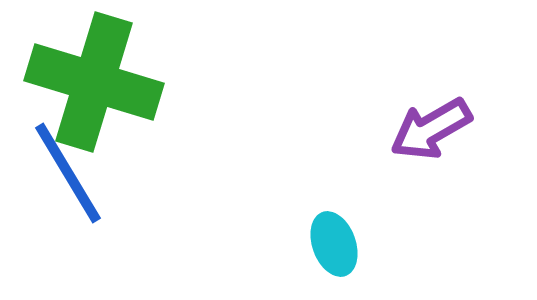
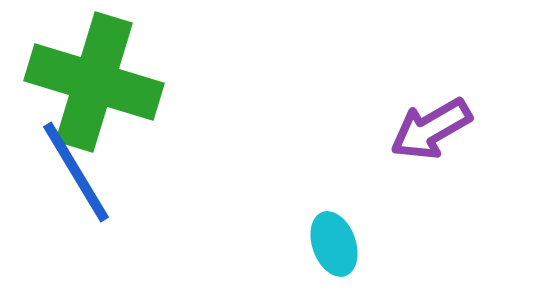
blue line: moved 8 px right, 1 px up
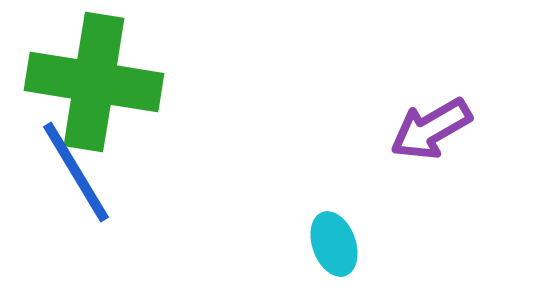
green cross: rotated 8 degrees counterclockwise
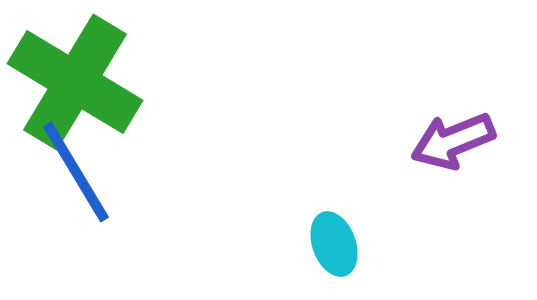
green cross: moved 19 px left; rotated 22 degrees clockwise
purple arrow: moved 22 px right, 12 px down; rotated 8 degrees clockwise
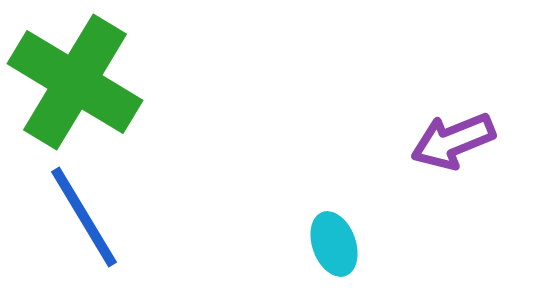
blue line: moved 8 px right, 45 px down
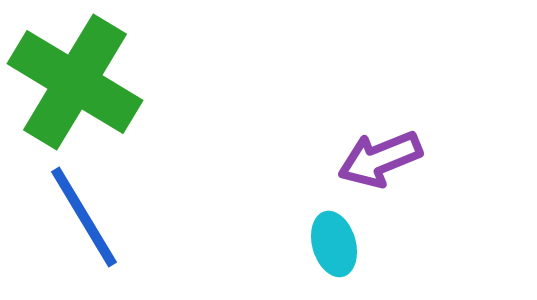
purple arrow: moved 73 px left, 18 px down
cyan ellipse: rotated 4 degrees clockwise
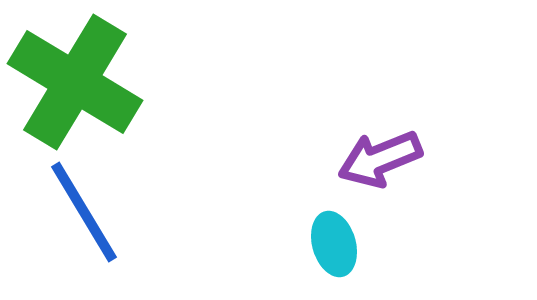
blue line: moved 5 px up
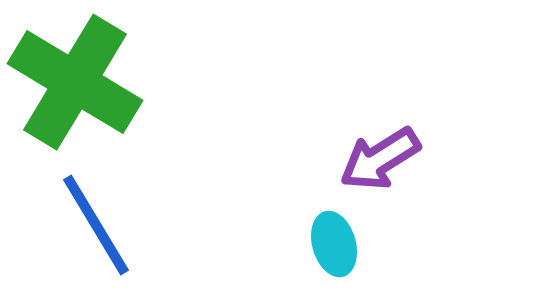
purple arrow: rotated 10 degrees counterclockwise
blue line: moved 12 px right, 13 px down
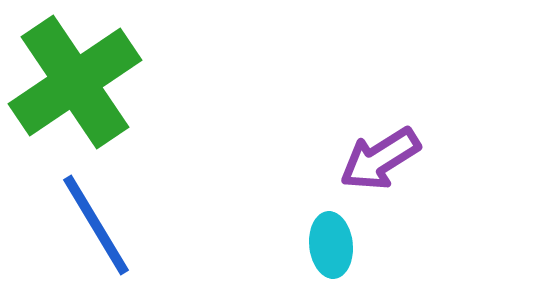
green cross: rotated 25 degrees clockwise
cyan ellipse: moved 3 px left, 1 px down; rotated 10 degrees clockwise
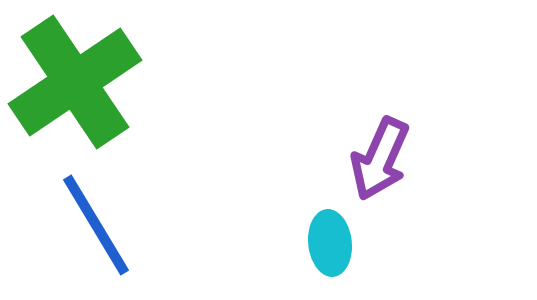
purple arrow: rotated 34 degrees counterclockwise
cyan ellipse: moved 1 px left, 2 px up
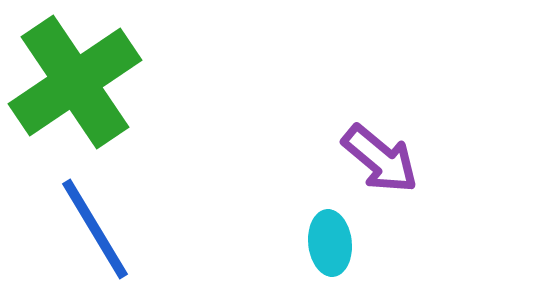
purple arrow: rotated 74 degrees counterclockwise
blue line: moved 1 px left, 4 px down
